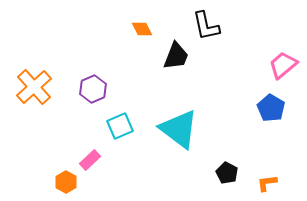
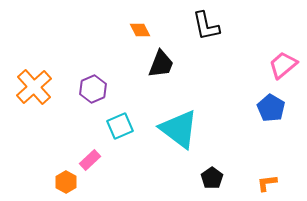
orange diamond: moved 2 px left, 1 px down
black trapezoid: moved 15 px left, 8 px down
black pentagon: moved 15 px left, 5 px down; rotated 10 degrees clockwise
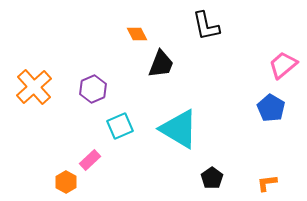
orange diamond: moved 3 px left, 4 px down
cyan triangle: rotated 6 degrees counterclockwise
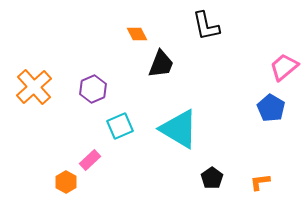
pink trapezoid: moved 1 px right, 2 px down
orange L-shape: moved 7 px left, 1 px up
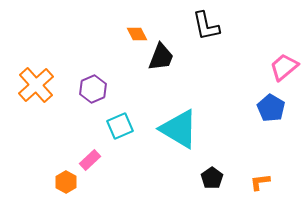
black trapezoid: moved 7 px up
orange cross: moved 2 px right, 2 px up
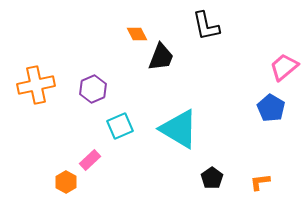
orange cross: rotated 30 degrees clockwise
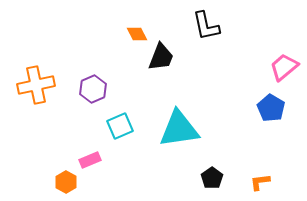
cyan triangle: rotated 39 degrees counterclockwise
pink rectangle: rotated 20 degrees clockwise
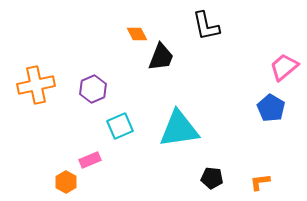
black pentagon: rotated 30 degrees counterclockwise
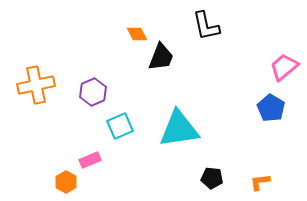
purple hexagon: moved 3 px down
